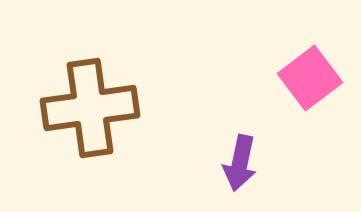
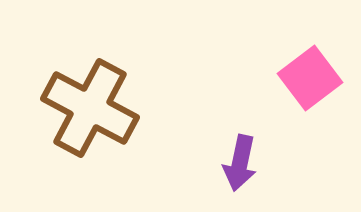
brown cross: rotated 36 degrees clockwise
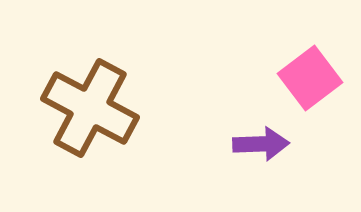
purple arrow: moved 21 px right, 19 px up; rotated 104 degrees counterclockwise
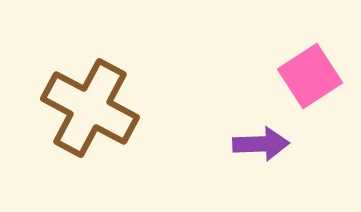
pink square: moved 2 px up; rotated 4 degrees clockwise
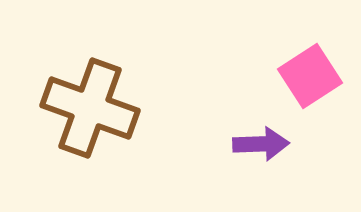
brown cross: rotated 8 degrees counterclockwise
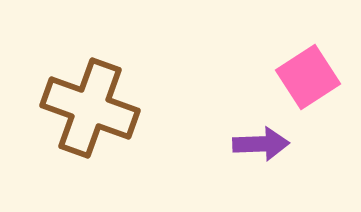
pink square: moved 2 px left, 1 px down
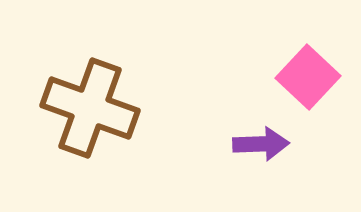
pink square: rotated 14 degrees counterclockwise
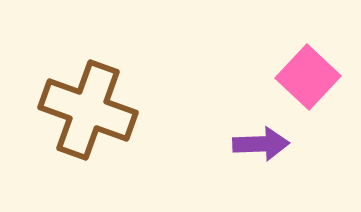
brown cross: moved 2 px left, 2 px down
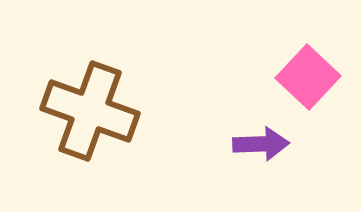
brown cross: moved 2 px right, 1 px down
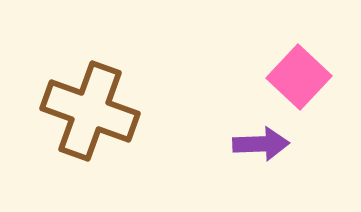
pink square: moved 9 px left
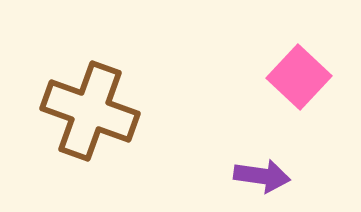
purple arrow: moved 1 px right, 32 px down; rotated 10 degrees clockwise
